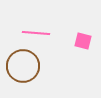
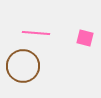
pink square: moved 2 px right, 3 px up
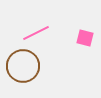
pink line: rotated 32 degrees counterclockwise
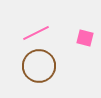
brown circle: moved 16 px right
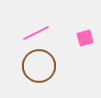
pink square: rotated 30 degrees counterclockwise
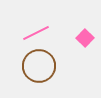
pink square: rotated 30 degrees counterclockwise
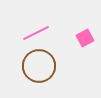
pink square: rotated 18 degrees clockwise
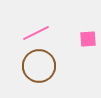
pink square: moved 3 px right, 1 px down; rotated 24 degrees clockwise
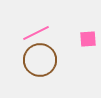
brown circle: moved 1 px right, 6 px up
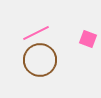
pink square: rotated 24 degrees clockwise
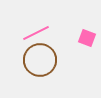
pink square: moved 1 px left, 1 px up
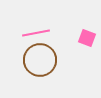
pink line: rotated 16 degrees clockwise
